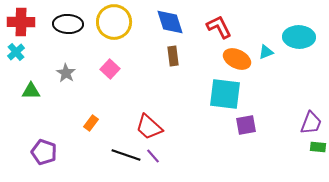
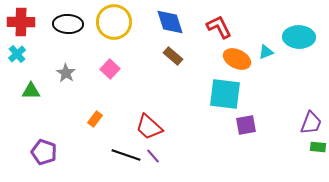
cyan cross: moved 1 px right, 2 px down
brown rectangle: rotated 42 degrees counterclockwise
orange rectangle: moved 4 px right, 4 px up
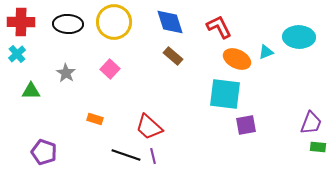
orange rectangle: rotated 70 degrees clockwise
purple line: rotated 28 degrees clockwise
